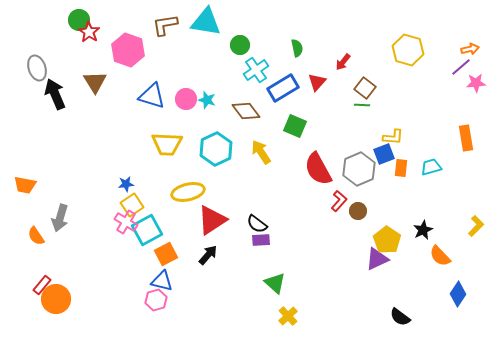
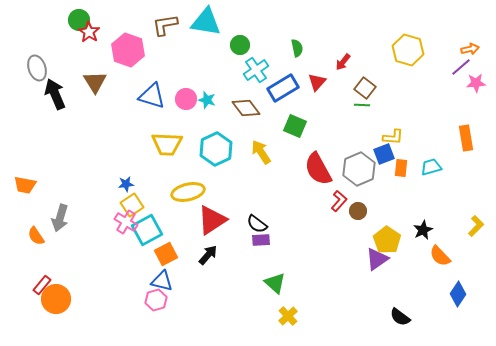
brown diamond at (246, 111): moved 3 px up
purple triangle at (377, 259): rotated 10 degrees counterclockwise
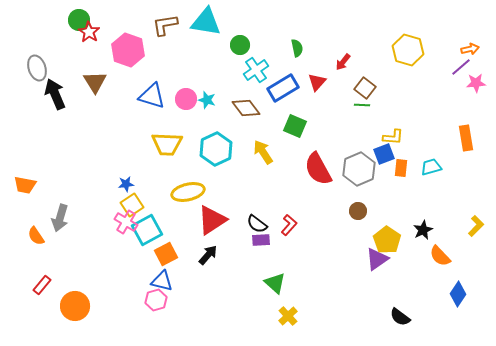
yellow arrow at (261, 152): moved 2 px right
red L-shape at (339, 201): moved 50 px left, 24 px down
orange circle at (56, 299): moved 19 px right, 7 px down
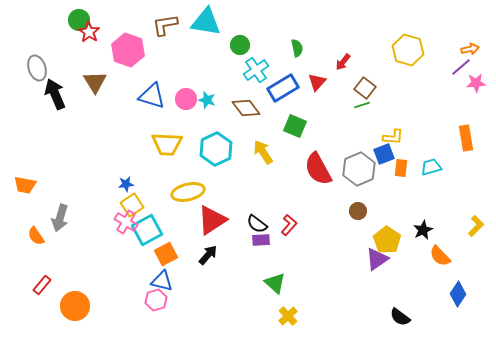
green line at (362, 105): rotated 21 degrees counterclockwise
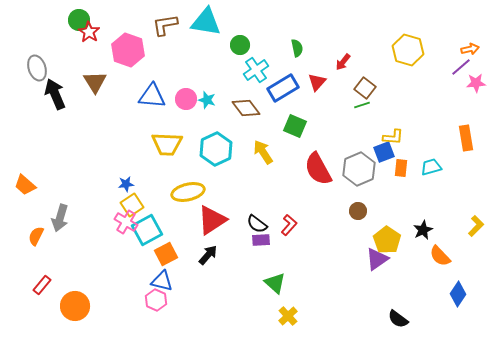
blue triangle at (152, 96): rotated 12 degrees counterclockwise
blue square at (384, 154): moved 2 px up
orange trapezoid at (25, 185): rotated 30 degrees clockwise
orange semicircle at (36, 236): rotated 60 degrees clockwise
pink hexagon at (156, 300): rotated 20 degrees counterclockwise
black semicircle at (400, 317): moved 2 px left, 2 px down
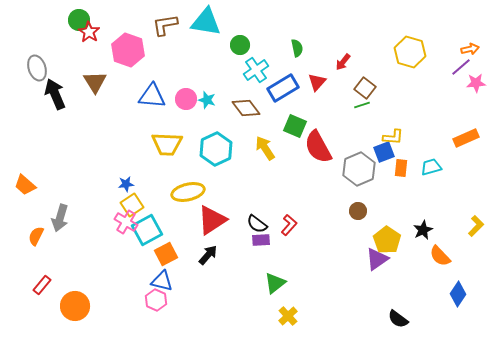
yellow hexagon at (408, 50): moved 2 px right, 2 px down
orange rectangle at (466, 138): rotated 75 degrees clockwise
yellow arrow at (263, 152): moved 2 px right, 4 px up
red semicircle at (318, 169): moved 22 px up
green triangle at (275, 283): rotated 40 degrees clockwise
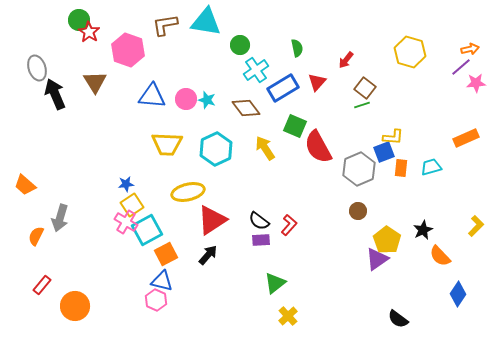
red arrow at (343, 62): moved 3 px right, 2 px up
black semicircle at (257, 224): moved 2 px right, 3 px up
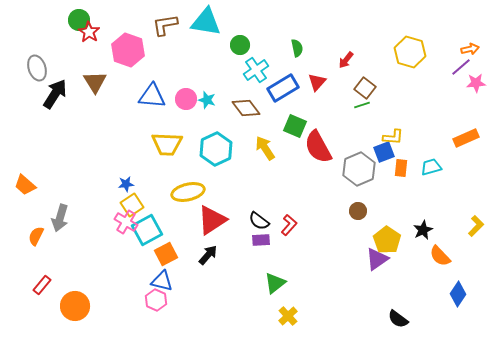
black arrow at (55, 94): rotated 56 degrees clockwise
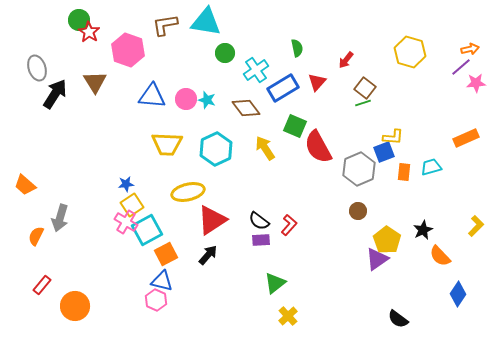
green circle at (240, 45): moved 15 px left, 8 px down
green line at (362, 105): moved 1 px right, 2 px up
orange rectangle at (401, 168): moved 3 px right, 4 px down
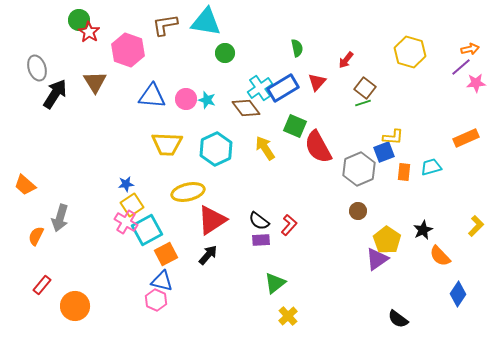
cyan cross at (256, 70): moved 4 px right, 18 px down
